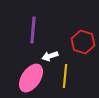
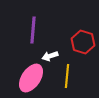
yellow line: moved 2 px right
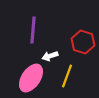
yellow line: rotated 15 degrees clockwise
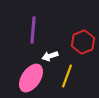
red hexagon: rotated 20 degrees clockwise
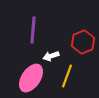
white arrow: moved 1 px right
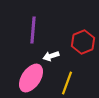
yellow line: moved 7 px down
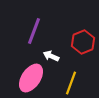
purple line: moved 1 px right, 1 px down; rotated 16 degrees clockwise
white arrow: rotated 42 degrees clockwise
yellow line: moved 4 px right
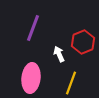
purple line: moved 1 px left, 3 px up
white arrow: moved 8 px right, 2 px up; rotated 42 degrees clockwise
pink ellipse: rotated 28 degrees counterclockwise
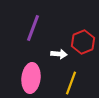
white arrow: rotated 119 degrees clockwise
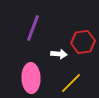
red hexagon: rotated 15 degrees clockwise
pink ellipse: rotated 8 degrees counterclockwise
yellow line: rotated 25 degrees clockwise
